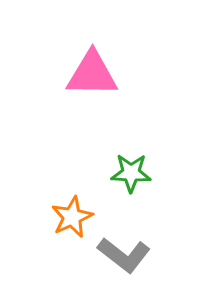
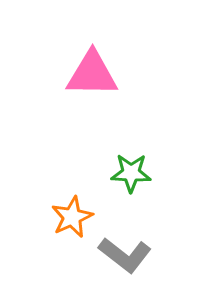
gray L-shape: moved 1 px right
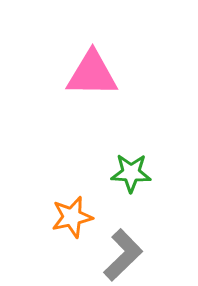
orange star: rotated 12 degrees clockwise
gray L-shape: moved 2 px left; rotated 82 degrees counterclockwise
